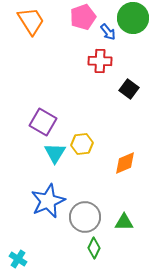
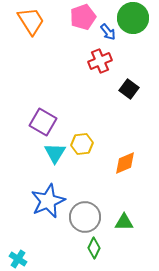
red cross: rotated 25 degrees counterclockwise
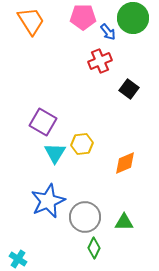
pink pentagon: rotated 20 degrees clockwise
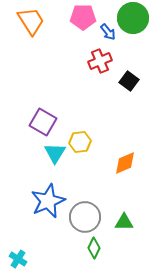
black square: moved 8 px up
yellow hexagon: moved 2 px left, 2 px up
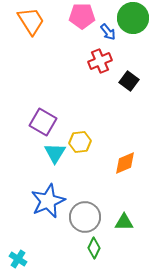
pink pentagon: moved 1 px left, 1 px up
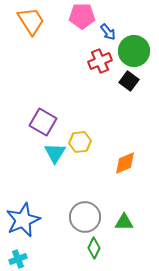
green circle: moved 1 px right, 33 px down
blue star: moved 25 px left, 19 px down
cyan cross: rotated 36 degrees clockwise
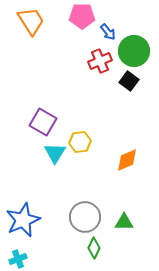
orange diamond: moved 2 px right, 3 px up
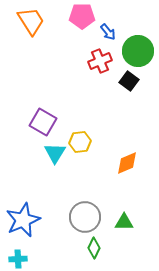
green circle: moved 4 px right
orange diamond: moved 3 px down
cyan cross: rotated 18 degrees clockwise
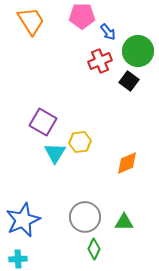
green diamond: moved 1 px down
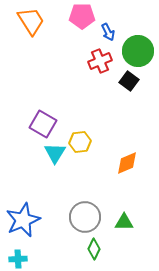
blue arrow: rotated 12 degrees clockwise
purple square: moved 2 px down
